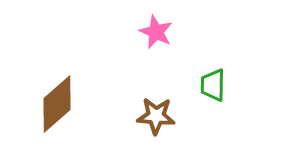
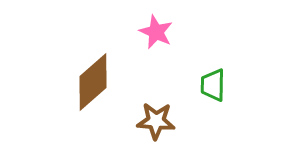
brown diamond: moved 36 px right, 22 px up
brown star: moved 5 px down
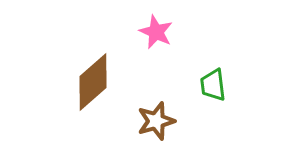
green trapezoid: rotated 8 degrees counterclockwise
brown star: rotated 21 degrees counterclockwise
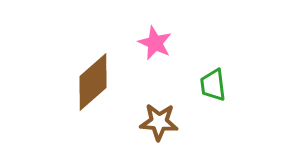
pink star: moved 1 px left, 11 px down
brown star: moved 3 px right, 1 px down; rotated 21 degrees clockwise
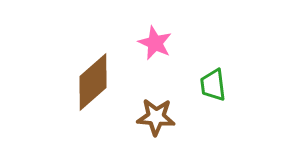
brown star: moved 3 px left, 5 px up
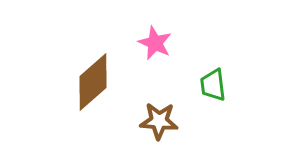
brown star: moved 3 px right, 4 px down
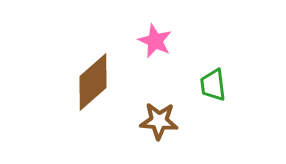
pink star: moved 2 px up
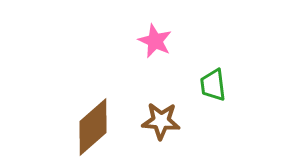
brown diamond: moved 45 px down
brown star: moved 2 px right
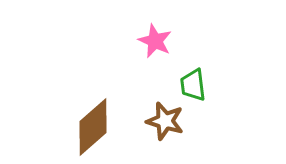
green trapezoid: moved 20 px left
brown star: moved 4 px right; rotated 12 degrees clockwise
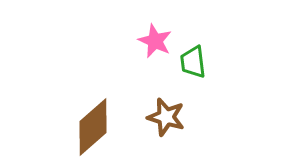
green trapezoid: moved 23 px up
brown star: moved 1 px right, 4 px up
